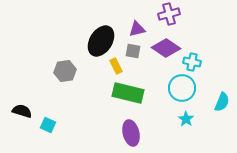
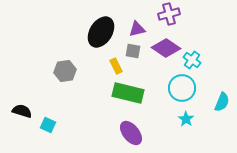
black ellipse: moved 9 px up
cyan cross: moved 2 px up; rotated 24 degrees clockwise
purple ellipse: rotated 25 degrees counterclockwise
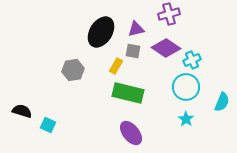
purple triangle: moved 1 px left
cyan cross: rotated 30 degrees clockwise
yellow rectangle: rotated 56 degrees clockwise
gray hexagon: moved 8 px right, 1 px up
cyan circle: moved 4 px right, 1 px up
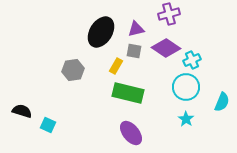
gray square: moved 1 px right
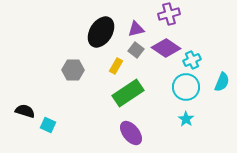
gray square: moved 2 px right, 1 px up; rotated 28 degrees clockwise
gray hexagon: rotated 10 degrees clockwise
green rectangle: rotated 48 degrees counterclockwise
cyan semicircle: moved 20 px up
black semicircle: moved 3 px right
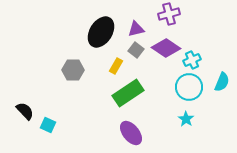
cyan circle: moved 3 px right
black semicircle: rotated 30 degrees clockwise
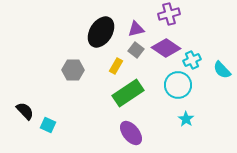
cyan semicircle: moved 12 px up; rotated 114 degrees clockwise
cyan circle: moved 11 px left, 2 px up
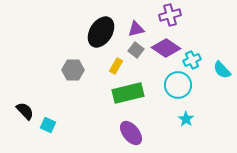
purple cross: moved 1 px right, 1 px down
green rectangle: rotated 20 degrees clockwise
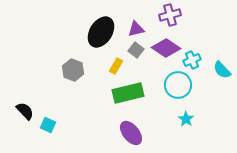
gray hexagon: rotated 20 degrees clockwise
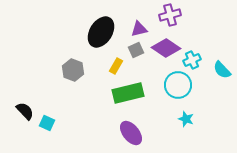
purple triangle: moved 3 px right
gray square: rotated 28 degrees clockwise
cyan star: rotated 14 degrees counterclockwise
cyan square: moved 1 px left, 2 px up
